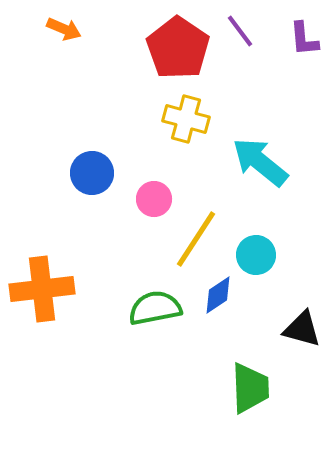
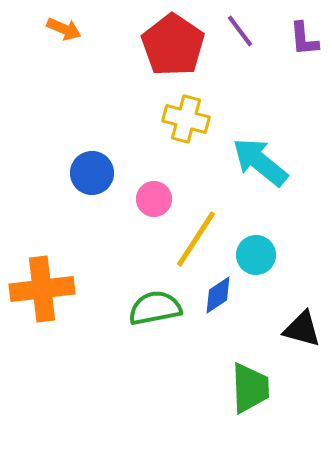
red pentagon: moved 5 px left, 3 px up
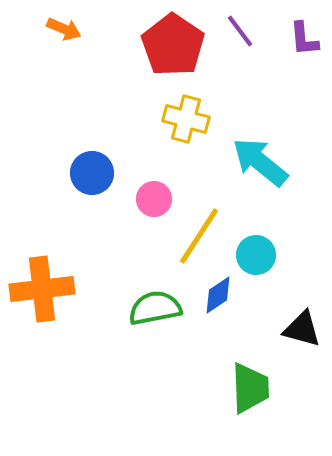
yellow line: moved 3 px right, 3 px up
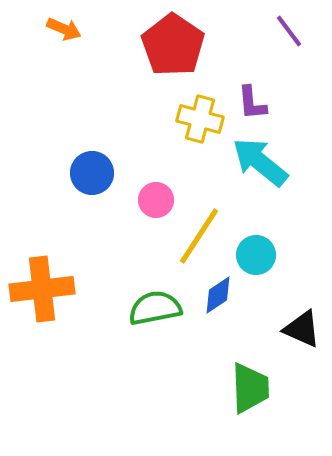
purple line: moved 49 px right
purple L-shape: moved 52 px left, 64 px down
yellow cross: moved 14 px right
pink circle: moved 2 px right, 1 px down
black triangle: rotated 9 degrees clockwise
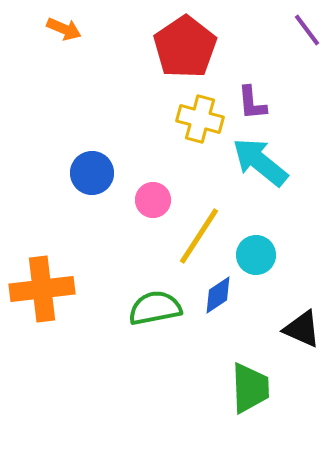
purple line: moved 18 px right, 1 px up
red pentagon: moved 12 px right, 2 px down; rotated 4 degrees clockwise
pink circle: moved 3 px left
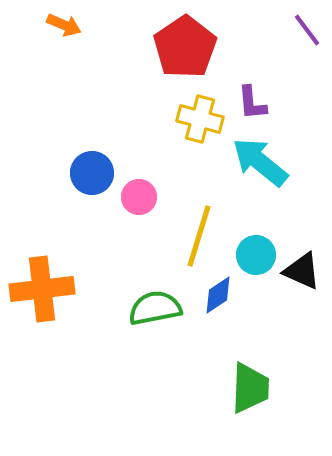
orange arrow: moved 4 px up
pink circle: moved 14 px left, 3 px up
yellow line: rotated 16 degrees counterclockwise
black triangle: moved 58 px up
green trapezoid: rotated 4 degrees clockwise
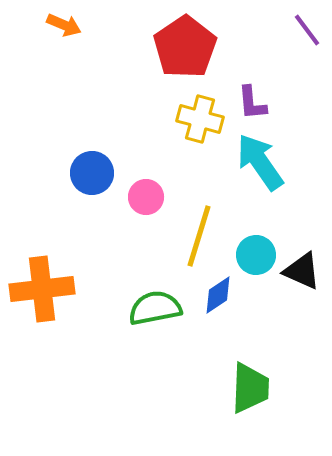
cyan arrow: rotated 16 degrees clockwise
pink circle: moved 7 px right
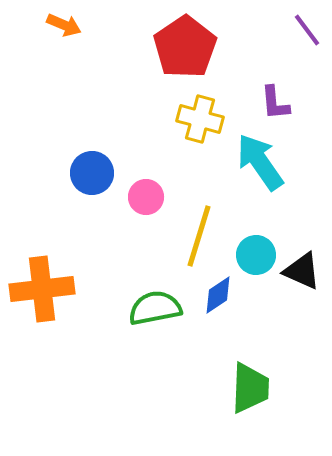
purple L-shape: moved 23 px right
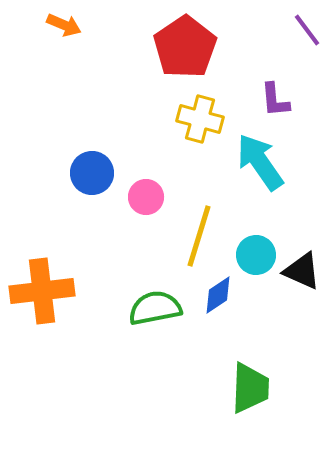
purple L-shape: moved 3 px up
orange cross: moved 2 px down
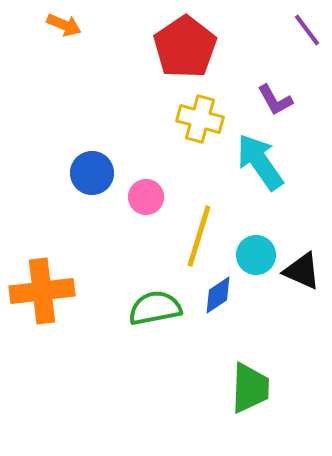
purple L-shape: rotated 24 degrees counterclockwise
